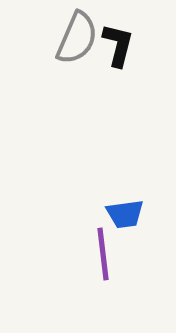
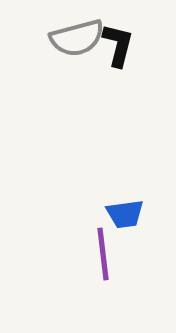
gray semicircle: rotated 52 degrees clockwise
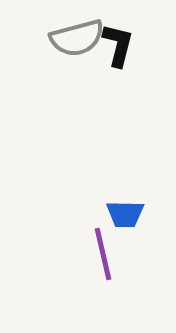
blue trapezoid: rotated 9 degrees clockwise
purple line: rotated 6 degrees counterclockwise
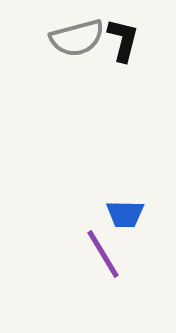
black L-shape: moved 5 px right, 5 px up
purple line: rotated 18 degrees counterclockwise
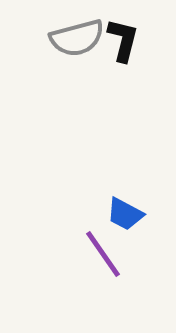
blue trapezoid: rotated 27 degrees clockwise
purple line: rotated 4 degrees counterclockwise
